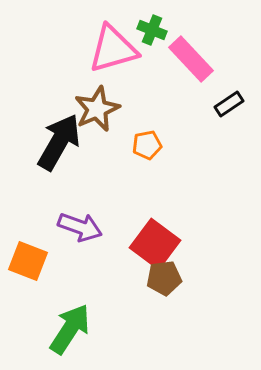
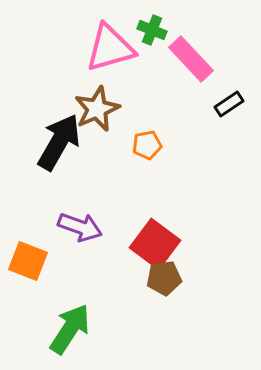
pink triangle: moved 3 px left, 1 px up
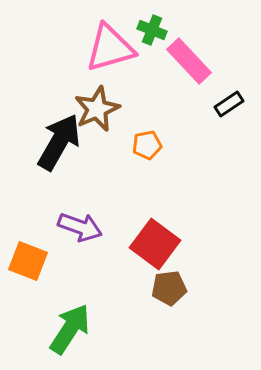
pink rectangle: moved 2 px left, 2 px down
brown pentagon: moved 5 px right, 10 px down
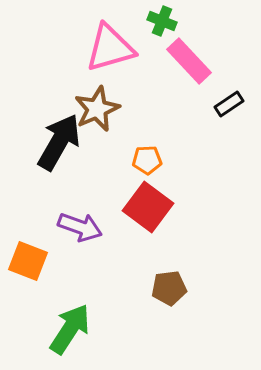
green cross: moved 10 px right, 9 px up
orange pentagon: moved 15 px down; rotated 8 degrees clockwise
red square: moved 7 px left, 37 px up
